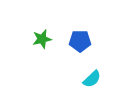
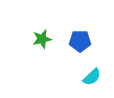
cyan semicircle: moved 2 px up
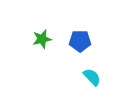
cyan semicircle: rotated 90 degrees counterclockwise
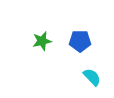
green star: moved 2 px down
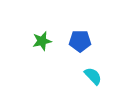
cyan semicircle: moved 1 px right, 1 px up
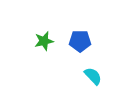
green star: moved 2 px right
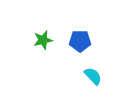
green star: moved 1 px left, 1 px up
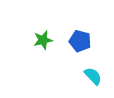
blue pentagon: rotated 15 degrees clockwise
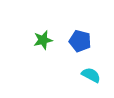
cyan semicircle: moved 2 px left, 1 px up; rotated 18 degrees counterclockwise
